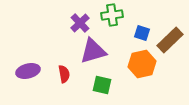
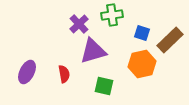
purple cross: moved 1 px left, 1 px down
purple ellipse: moved 1 px left, 1 px down; rotated 50 degrees counterclockwise
green square: moved 2 px right, 1 px down
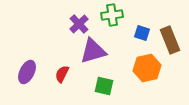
brown rectangle: rotated 68 degrees counterclockwise
orange hexagon: moved 5 px right, 4 px down
red semicircle: moved 2 px left; rotated 144 degrees counterclockwise
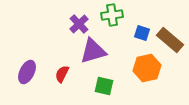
brown rectangle: rotated 28 degrees counterclockwise
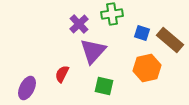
green cross: moved 1 px up
purple triangle: rotated 32 degrees counterclockwise
purple ellipse: moved 16 px down
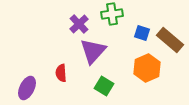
orange hexagon: rotated 12 degrees counterclockwise
red semicircle: moved 1 px left, 1 px up; rotated 30 degrees counterclockwise
green square: rotated 18 degrees clockwise
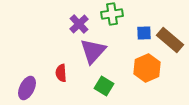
blue square: moved 2 px right; rotated 21 degrees counterclockwise
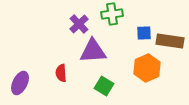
brown rectangle: moved 1 px down; rotated 32 degrees counterclockwise
purple triangle: rotated 44 degrees clockwise
purple ellipse: moved 7 px left, 5 px up
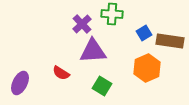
green cross: rotated 10 degrees clockwise
purple cross: moved 3 px right
blue square: rotated 28 degrees counterclockwise
red semicircle: rotated 54 degrees counterclockwise
green square: moved 2 px left
